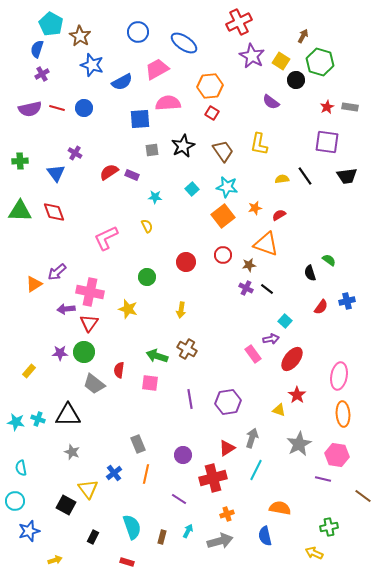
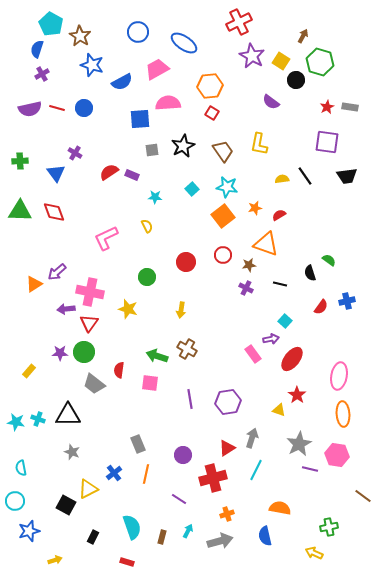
black line at (267, 289): moved 13 px right, 5 px up; rotated 24 degrees counterclockwise
purple line at (323, 479): moved 13 px left, 10 px up
yellow triangle at (88, 489): rotated 40 degrees clockwise
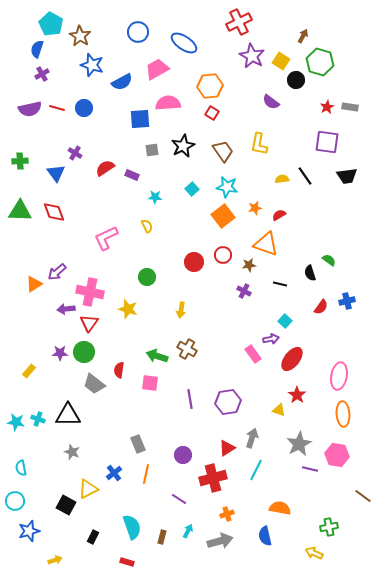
red semicircle at (109, 172): moved 4 px left, 4 px up
red circle at (186, 262): moved 8 px right
purple cross at (246, 288): moved 2 px left, 3 px down
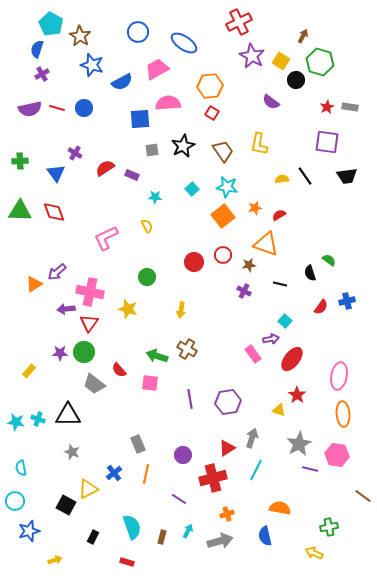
red semicircle at (119, 370): rotated 49 degrees counterclockwise
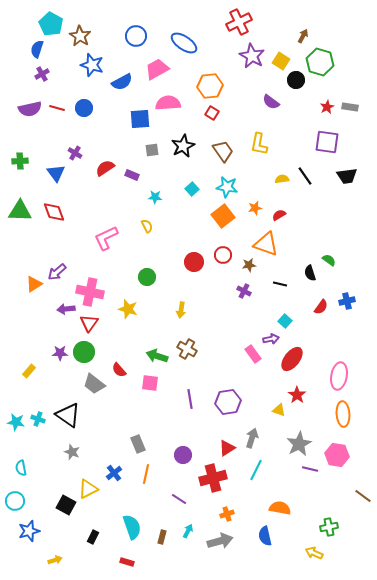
blue circle at (138, 32): moved 2 px left, 4 px down
black triangle at (68, 415): rotated 36 degrees clockwise
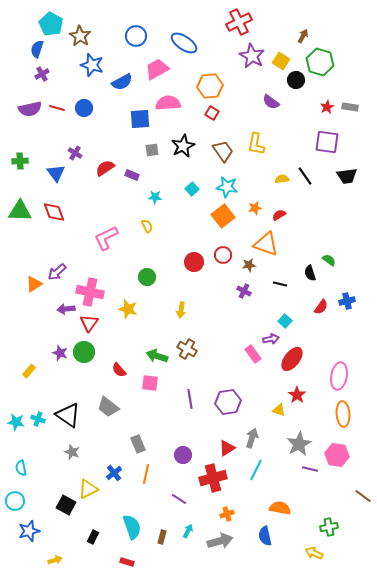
yellow L-shape at (259, 144): moved 3 px left
purple star at (60, 353): rotated 21 degrees clockwise
gray trapezoid at (94, 384): moved 14 px right, 23 px down
